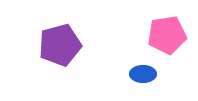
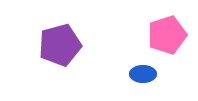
pink pentagon: rotated 9 degrees counterclockwise
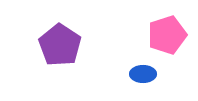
purple pentagon: rotated 24 degrees counterclockwise
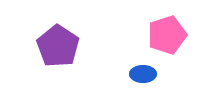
purple pentagon: moved 2 px left, 1 px down
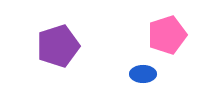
purple pentagon: rotated 21 degrees clockwise
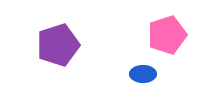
purple pentagon: moved 1 px up
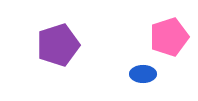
pink pentagon: moved 2 px right, 2 px down
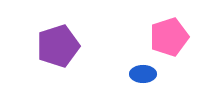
purple pentagon: moved 1 px down
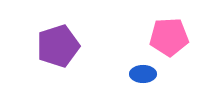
pink pentagon: rotated 15 degrees clockwise
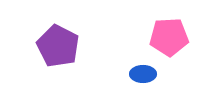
purple pentagon: rotated 27 degrees counterclockwise
